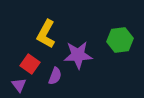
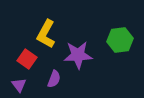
red square: moved 3 px left, 5 px up
purple semicircle: moved 1 px left, 3 px down
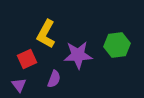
green hexagon: moved 3 px left, 5 px down
red square: rotated 30 degrees clockwise
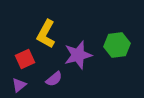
purple star: rotated 12 degrees counterclockwise
red square: moved 2 px left
purple semicircle: rotated 30 degrees clockwise
purple triangle: rotated 28 degrees clockwise
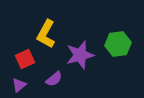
green hexagon: moved 1 px right, 1 px up
purple star: moved 2 px right
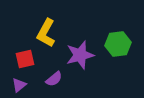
yellow L-shape: moved 1 px up
red square: rotated 12 degrees clockwise
